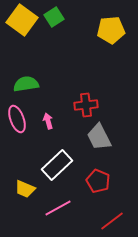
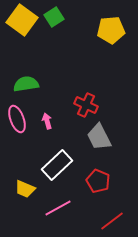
red cross: rotated 30 degrees clockwise
pink arrow: moved 1 px left
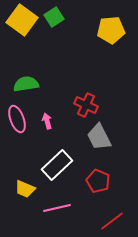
pink line: moved 1 px left; rotated 16 degrees clockwise
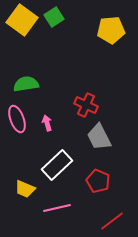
pink arrow: moved 2 px down
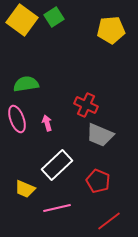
gray trapezoid: moved 1 px right, 2 px up; rotated 40 degrees counterclockwise
red line: moved 3 px left
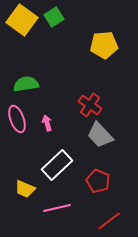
yellow pentagon: moved 7 px left, 15 px down
red cross: moved 4 px right; rotated 10 degrees clockwise
gray trapezoid: rotated 24 degrees clockwise
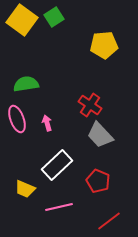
pink line: moved 2 px right, 1 px up
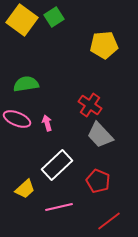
pink ellipse: rotated 48 degrees counterclockwise
yellow trapezoid: rotated 65 degrees counterclockwise
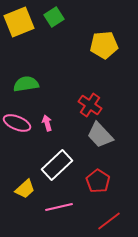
yellow square: moved 3 px left, 2 px down; rotated 32 degrees clockwise
pink ellipse: moved 4 px down
red pentagon: rotated 10 degrees clockwise
